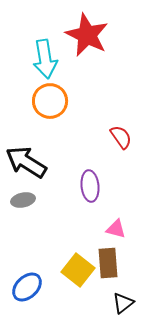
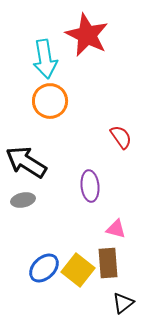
blue ellipse: moved 17 px right, 19 px up
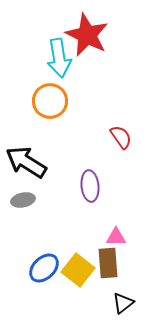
cyan arrow: moved 14 px right, 1 px up
pink triangle: moved 8 px down; rotated 15 degrees counterclockwise
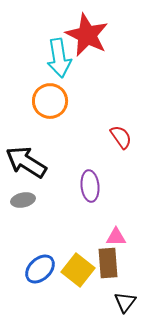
blue ellipse: moved 4 px left, 1 px down
black triangle: moved 2 px right, 1 px up; rotated 15 degrees counterclockwise
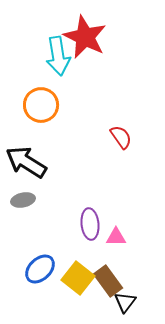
red star: moved 2 px left, 2 px down
cyan arrow: moved 1 px left, 2 px up
orange circle: moved 9 px left, 4 px down
purple ellipse: moved 38 px down
brown rectangle: moved 18 px down; rotated 32 degrees counterclockwise
yellow square: moved 8 px down
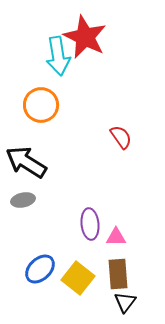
brown rectangle: moved 10 px right, 7 px up; rotated 32 degrees clockwise
